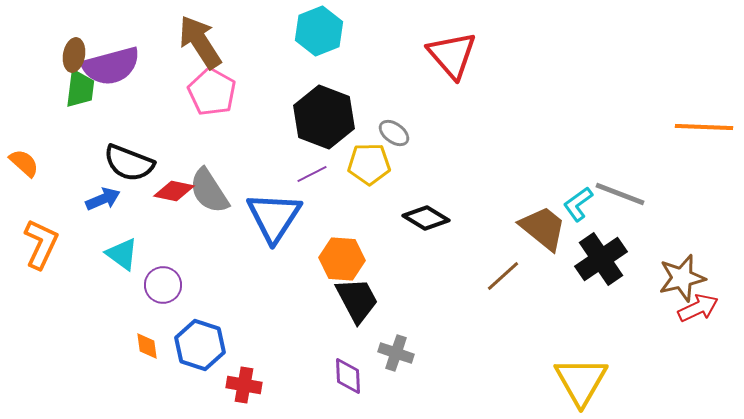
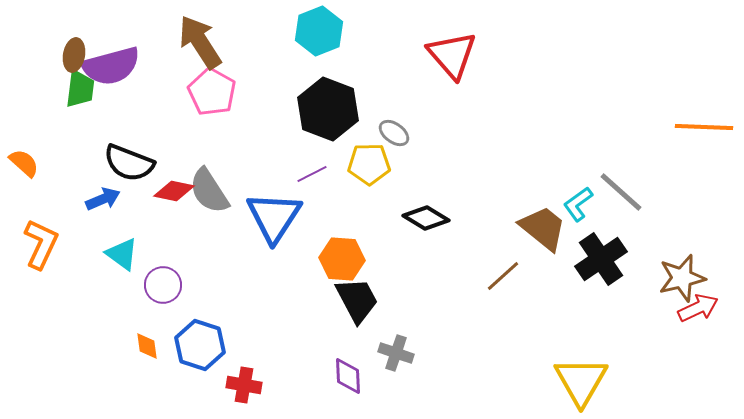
black hexagon: moved 4 px right, 8 px up
gray line: moved 1 px right, 2 px up; rotated 21 degrees clockwise
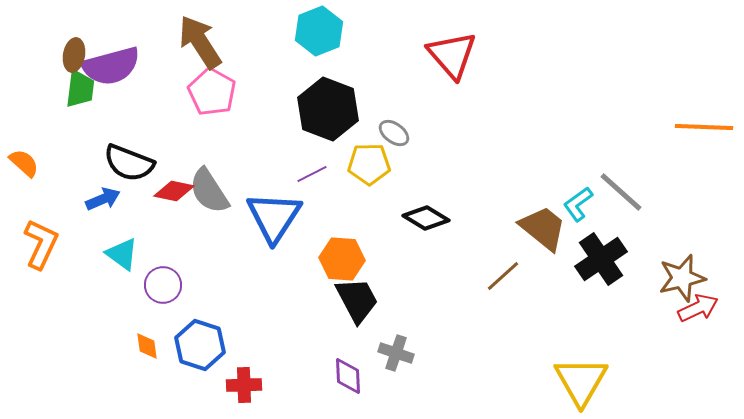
red cross: rotated 12 degrees counterclockwise
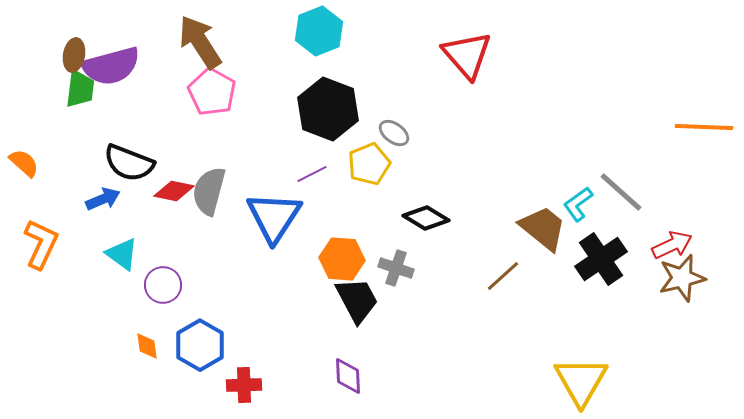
red triangle: moved 15 px right
yellow pentagon: rotated 21 degrees counterclockwise
gray semicircle: rotated 48 degrees clockwise
red arrow: moved 26 px left, 63 px up
blue hexagon: rotated 12 degrees clockwise
gray cross: moved 85 px up
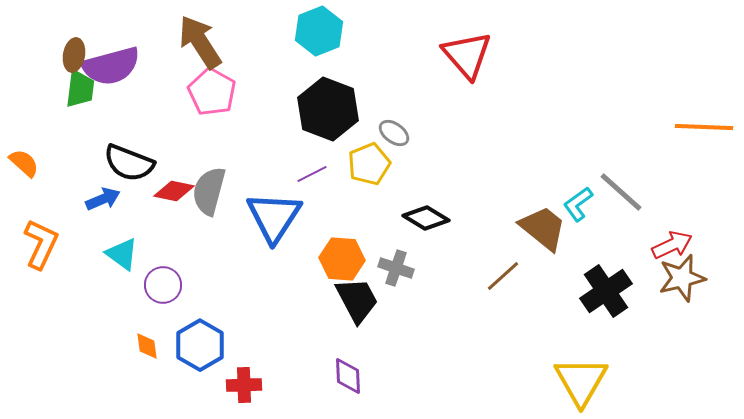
black cross: moved 5 px right, 32 px down
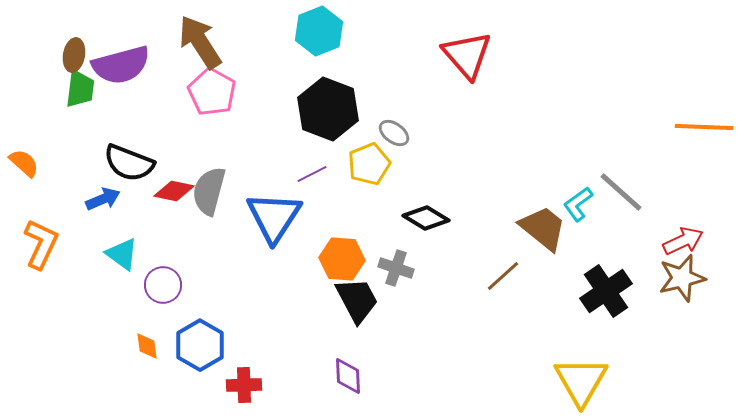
purple semicircle: moved 10 px right, 1 px up
red arrow: moved 11 px right, 4 px up
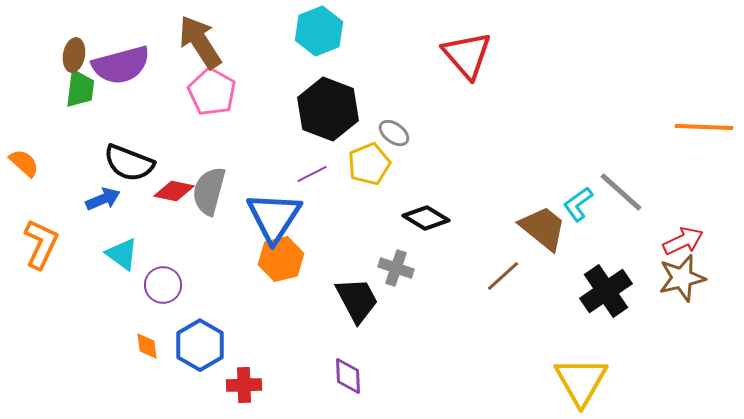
orange hexagon: moved 61 px left; rotated 18 degrees counterclockwise
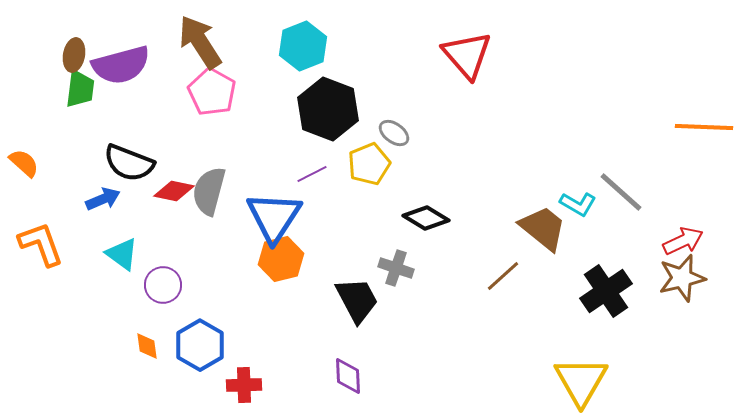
cyan hexagon: moved 16 px left, 15 px down
cyan L-shape: rotated 114 degrees counterclockwise
orange L-shape: rotated 45 degrees counterclockwise
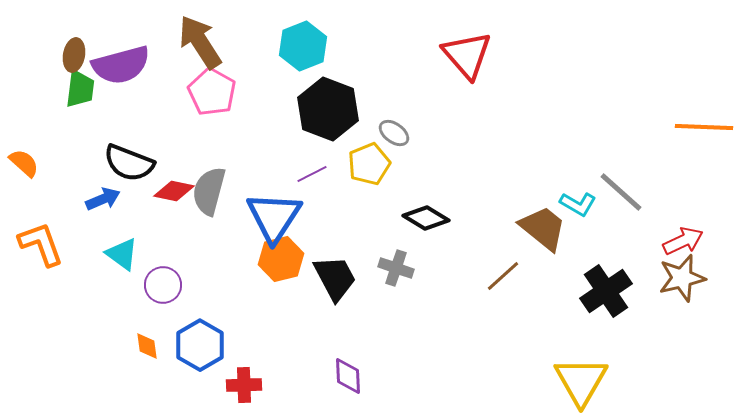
black trapezoid: moved 22 px left, 22 px up
